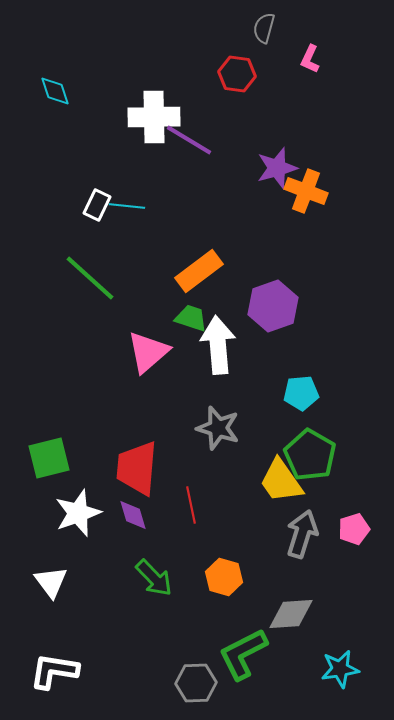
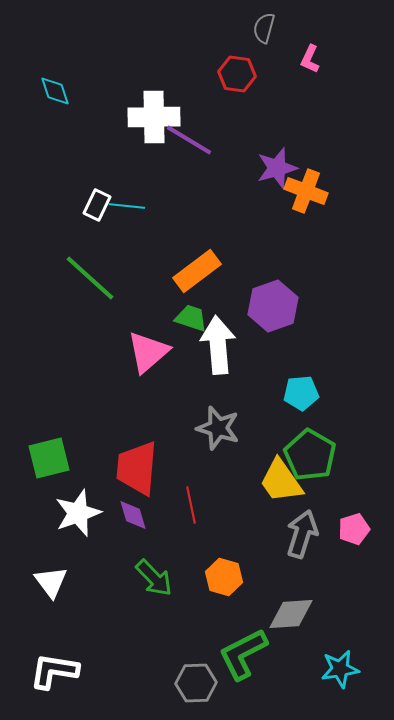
orange rectangle: moved 2 px left
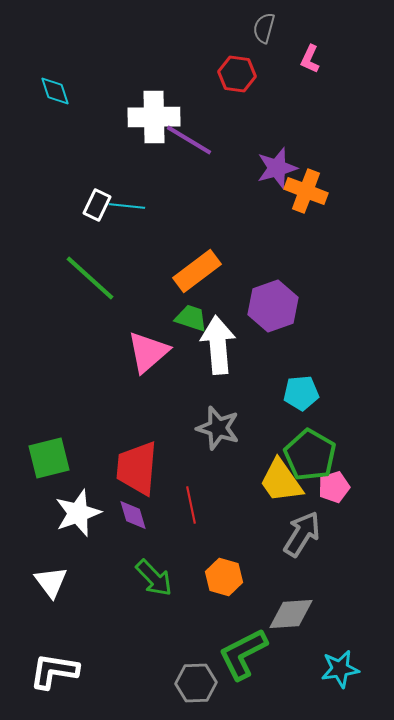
pink pentagon: moved 20 px left, 42 px up
gray arrow: rotated 15 degrees clockwise
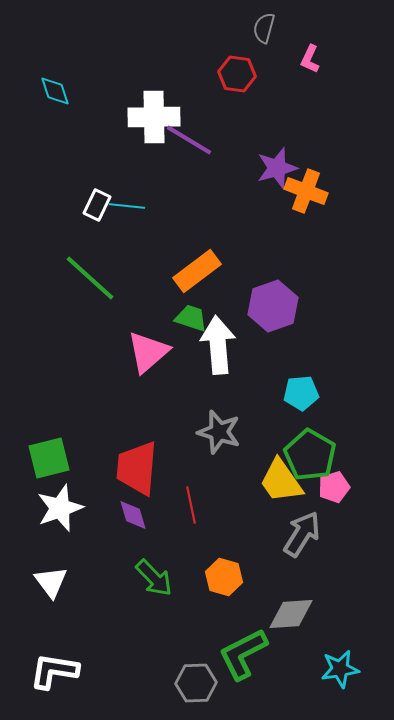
gray star: moved 1 px right, 4 px down
white star: moved 18 px left, 5 px up
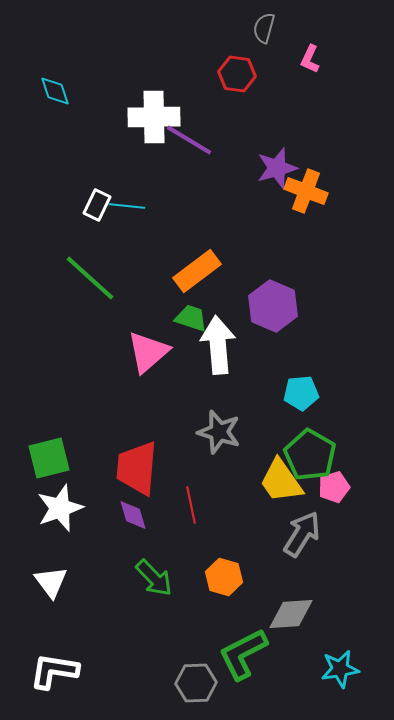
purple hexagon: rotated 18 degrees counterclockwise
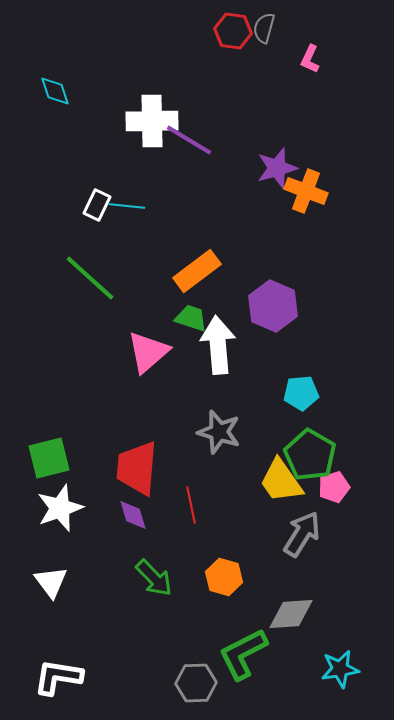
red hexagon: moved 4 px left, 43 px up
white cross: moved 2 px left, 4 px down
white L-shape: moved 4 px right, 6 px down
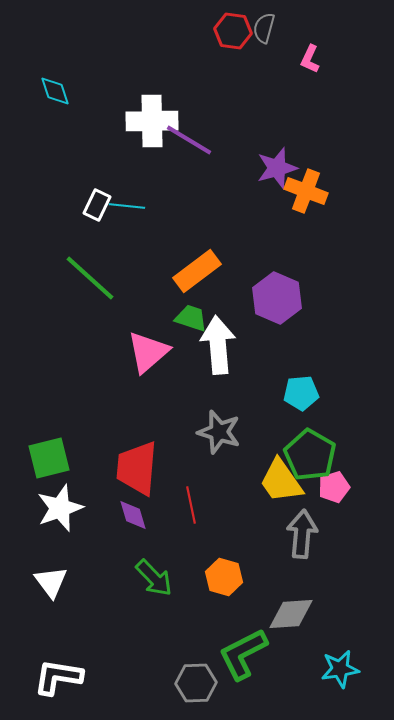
purple hexagon: moved 4 px right, 8 px up
gray arrow: rotated 27 degrees counterclockwise
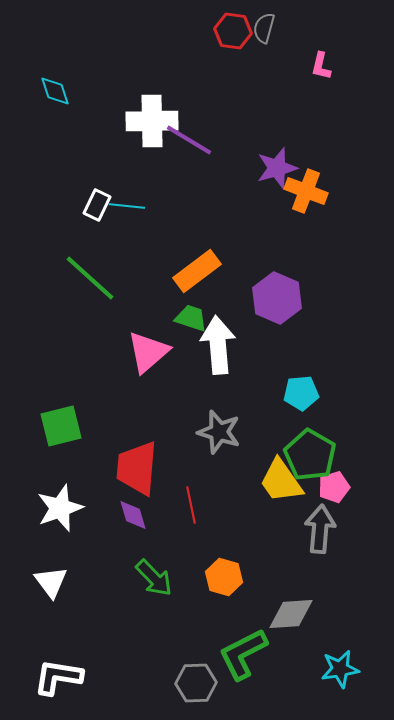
pink L-shape: moved 11 px right, 7 px down; rotated 12 degrees counterclockwise
green square: moved 12 px right, 32 px up
gray arrow: moved 18 px right, 5 px up
